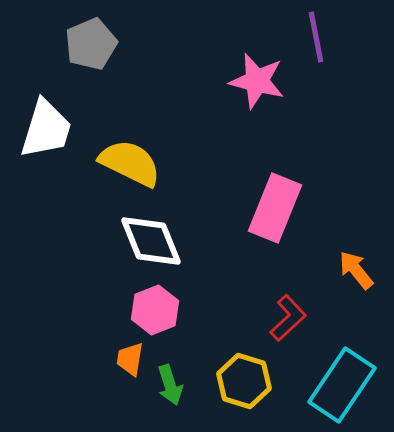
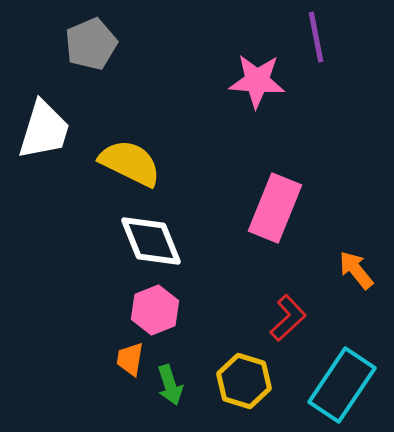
pink star: rotated 10 degrees counterclockwise
white trapezoid: moved 2 px left, 1 px down
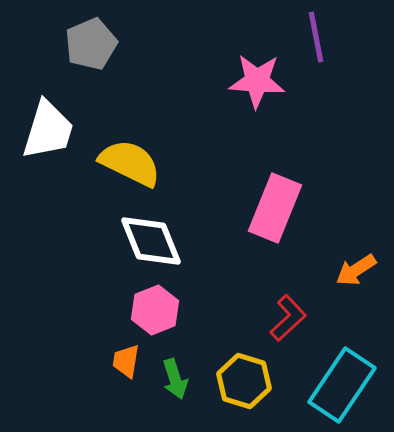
white trapezoid: moved 4 px right
orange arrow: rotated 84 degrees counterclockwise
orange trapezoid: moved 4 px left, 2 px down
green arrow: moved 5 px right, 6 px up
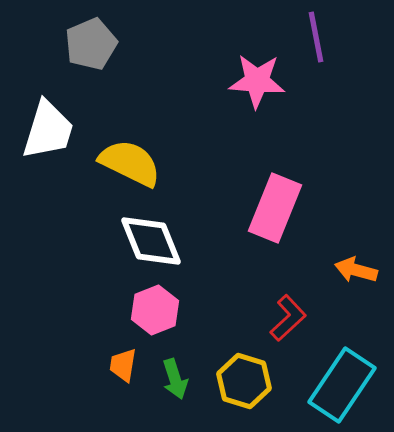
orange arrow: rotated 48 degrees clockwise
orange trapezoid: moved 3 px left, 4 px down
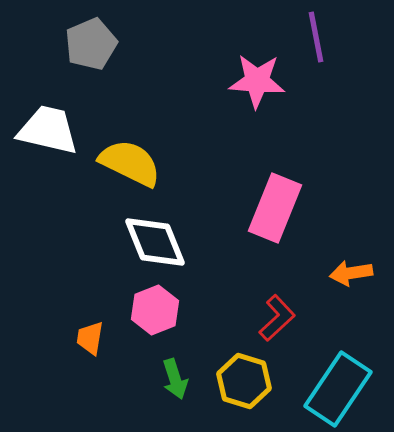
white trapezoid: rotated 94 degrees counterclockwise
white diamond: moved 4 px right, 1 px down
orange arrow: moved 5 px left, 3 px down; rotated 24 degrees counterclockwise
red L-shape: moved 11 px left
orange trapezoid: moved 33 px left, 27 px up
cyan rectangle: moved 4 px left, 4 px down
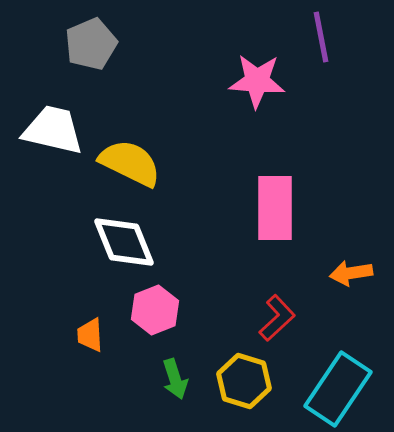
purple line: moved 5 px right
white trapezoid: moved 5 px right
pink rectangle: rotated 22 degrees counterclockwise
white diamond: moved 31 px left
orange trapezoid: moved 3 px up; rotated 12 degrees counterclockwise
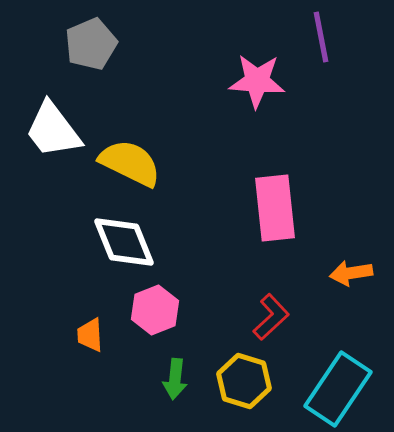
white trapezoid: rotated 140 degrees counterclockwise
pink rectangle: rotated 6 degrees counterclockwise
red L-shape: moved 6 px left, 1 px up
green arrow: rotated 24 degrees clockwise
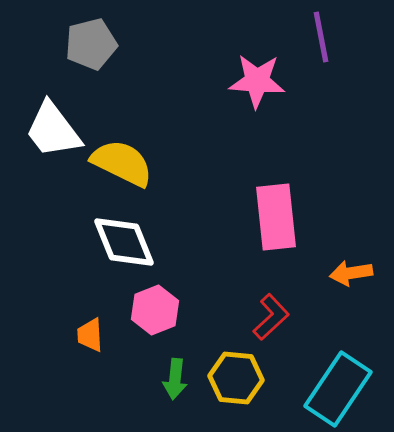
gray pentagon: rotated 9 degrees clockwise
yellow semicircle: moved 8 px left
pink rectangle: moved 1 px right, 9 px down
yellow hexagon: moved 8 px left, 3 px up; rotated 12 degrees counterclockwise
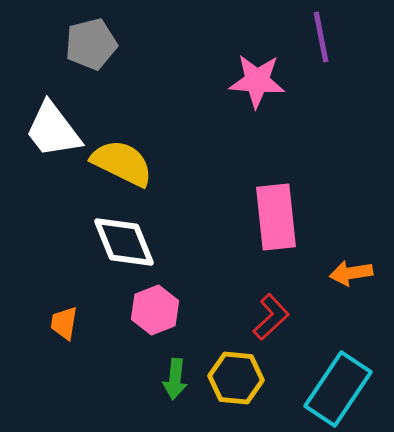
orange trapezoid: moved 26 px left, 12 px up; rotated 12 degrees clockwise
